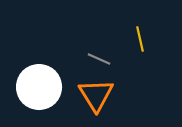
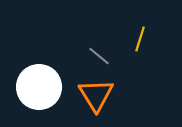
yellow line: rotated 30 degrees clockwise
gray line: moved 3 px up; rotated 15 degrees clockwise
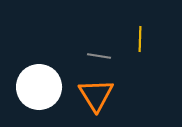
yellow line: rotated 15 degrees counterclockwise
gray line: rotated 30 degrees counterclockwise
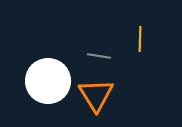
white circle: moved 9 px right, 6 px up
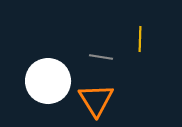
gray line: moved 2 px right, 1 px down
orange triangle: moved 5 px down
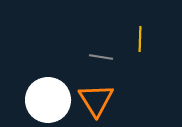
white circle: moved 19 px down
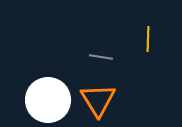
yellow line: moved 8 px right
orange triangle: moved 2 px right
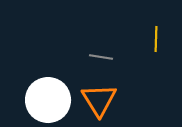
yellow line: moved 8 px right
orange triangle: moved 1 px right
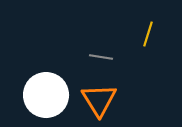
yellow line: moved 8 px left, 5 px up; rotated 15 degrees clockwise
white circle: moved 2 px left, 5 px up
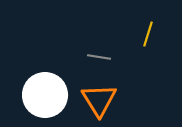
gray line: moved 2 px left
white circle: moved 1 px left
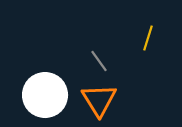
yellow line: moved 4 px down
gray line: moved 4 px down; rotated 45 degrees clockwise
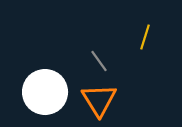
yellow line: moved 3 px left, 1 px up
white circle: moved 3 px up
